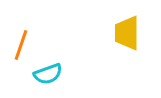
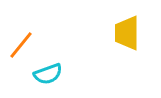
orange line: rotated 20 degrees clockwise
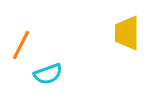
orange line: rotated 12 degrees counterclockwise
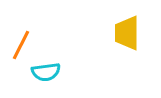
cyan semicircle: moved 2 px left, 2 px up; rotated 12 degrees clockwise
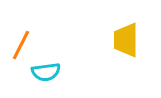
yellow trapezoid: moved 1 px left, 7 px down
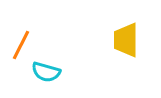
cyan semicircle: rotated 24 degrees clockwise
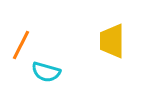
yellow trapezoid: moved 14 px left, 1 px down
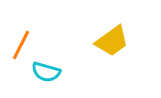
yellow trapezoid: rotated 126 degrees counterclockwise
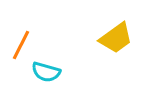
yellow trapezoid: moved 4 px right, 3 px up
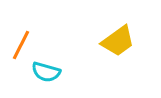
yellow trapezoid: moved 2 px right, 3 px down
